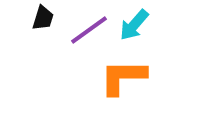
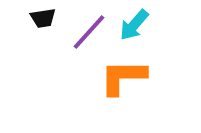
black trapezoid: rotated 64 degrees clockwise
purple line: moved 2 px down; rotated 12 degrees counterclockwise
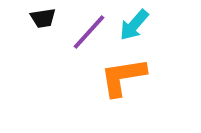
orange L-shape: rotated 9 degrees counterclockwise
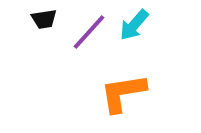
black trapezoid: moved 1 px right, 1 px down
orange L-shape: moved 16 px down
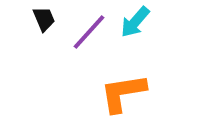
black trapezoid: rotated 104 degrees counterclockwise
cyan arrow: moved 1 px right, 3 px up
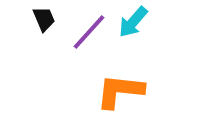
cyan arrow: moved 2 px left
orange L-shape: moved 3 px left, 2 px up; rotated 15 degrees clockwise
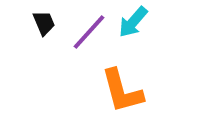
black trapezoid: moved 4 px down
orange L-shape: moved 2 px right; rotated 111 degrees counterclockwise
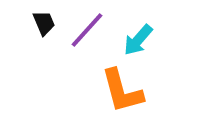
cyan arrow: moved 5 px right, 18 px down
purple line: moved 2 px left, 2 px up
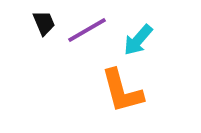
purple line: rotated 18 degrees clockwise
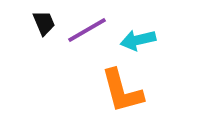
cyan arrow: rotated 36 degrees clockwise
